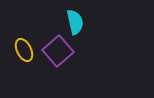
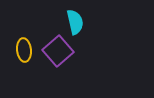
yellow ellipse: rotated 20 degrees clockwise
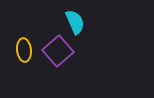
cyan semicircle: rotated 10 degrees counterclockwise
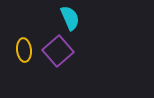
cyan semicircle: moved 5 px left, 4 px up
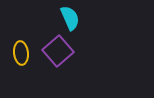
yellow ellipse: moved 3 px left, 3 px down
